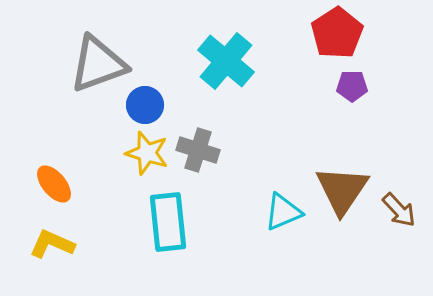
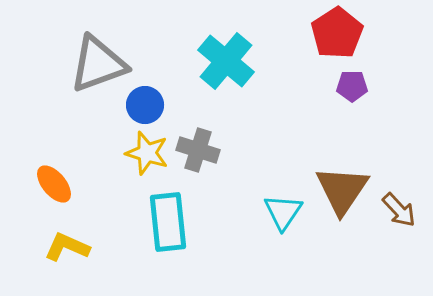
cyan triangle: rotated 33 degrees counterclockwise
yellow L-shape: moved 15 px right, 3 px down
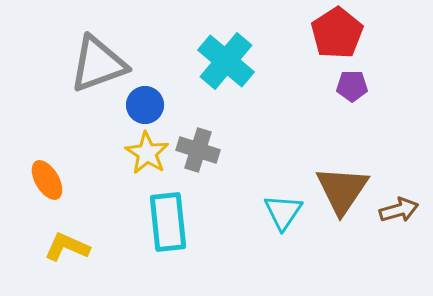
yellow star: rotated 15 degrees clockwise
orange ellipse: moved 7 px left, 4 px up; rotated 9 degrees clockwise
brown arrow: rotated 63 degrees counterclockwise
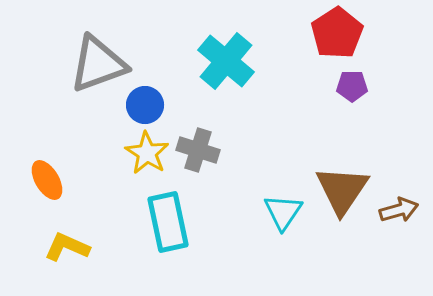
cyan rectangle: rotated 6 degrees counterclockwise
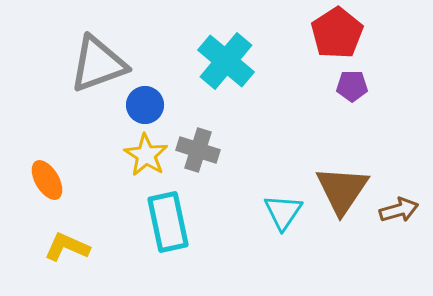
yellow star: moved 1 px left, 2 px down
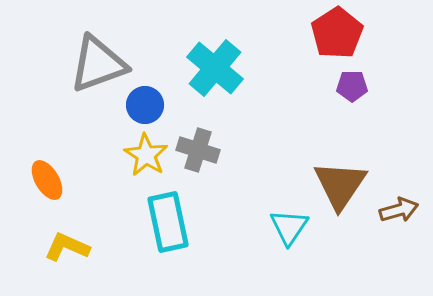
cyan cross: moved 11 px left, 7 px down
brown triangle: moved 2 px left, 5 px up
cyan triangle: moved 6 px right, 15 px down
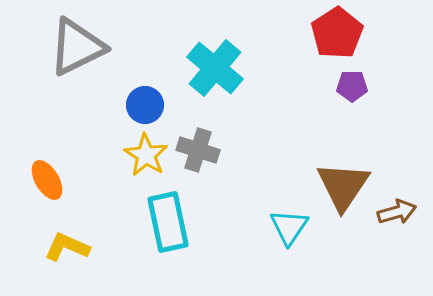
gray triangle: moved 21 px left, 17 px up; rotated 6 degrees counterclockwise
brown triangle: moved 3 px right, 1 px down
brown arrow: moved 2 px left, 2 px down
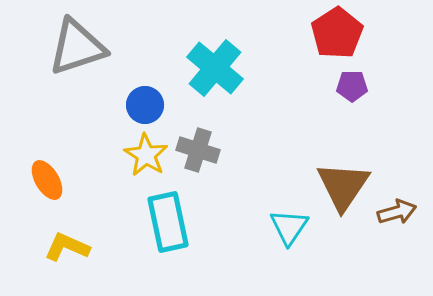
gray triangle: rotated 8 degrees clockwise
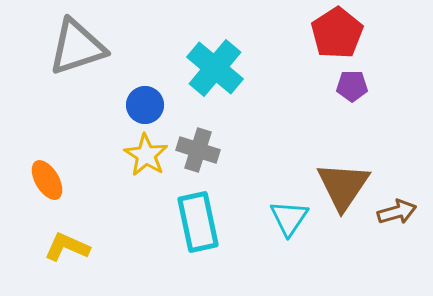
cyan rectangle: moved 30 px right
cyan triangle: moved 9 px up
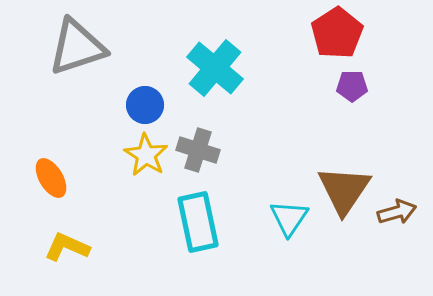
orange ellipse: moved 4 px right, 2 px up
brown triangle: moved 1 px right, 4 px down
